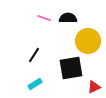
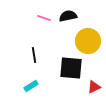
black semicircle: moved 2 px up; rotated 12 degrees counterclockwise
black line: rotated 42 degrees counterclockwise
black square: rotated 15 degrees clockwise
cyan rectangle: moved 4 px left, 2 px down
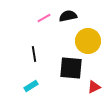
pink line: rotated 48 degrees counterclockwise
black line: moved 1 px up
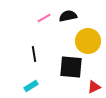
black square: moved 1 px up
